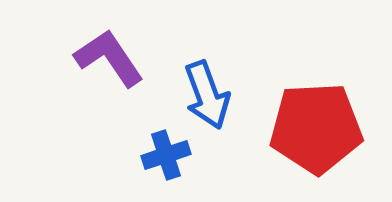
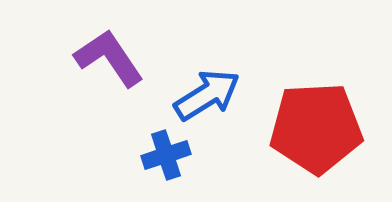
blue arrow: rotated 102 degrees counterclockwise
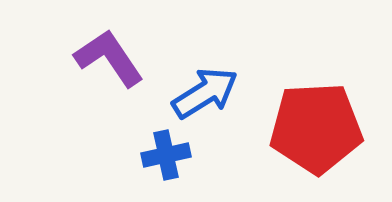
blue arrow: moved 2 px left, 2 px up
blue cross: rotated 6 degrees clockwise
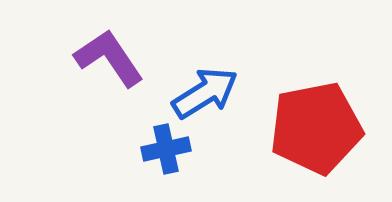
red pentagon: rotated 8 degrees counterclockwise
blue cross: moved 6 px up
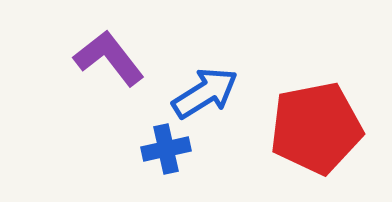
purple L-shape: rotated 4 degrees counterclockwise
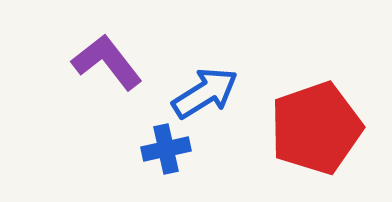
purple L-shape: moved 2 px left, 4 px down
red pentagon: rotated 8 degrees counterclockwise
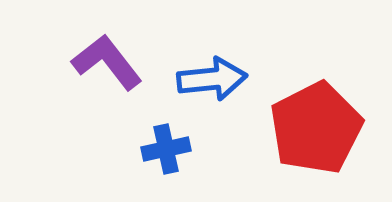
blue arrow: moved 7 px right, 14 px up; rotated 26 degrees clockwise
red pentagon: rotated 8 degrees counterclockwise
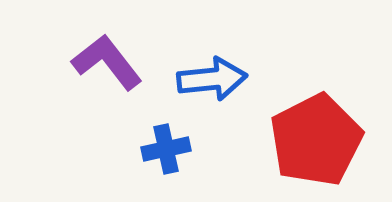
red pentagon: moved 12 px down
